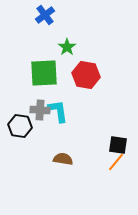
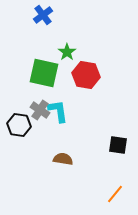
blue cross: moved 2 px left
green star: moved 5 px down
green square: rotated 16 degrees clockwise
gray cross: rotated 30 degrees clockwise
black hexagon: moved 1 px left, 1 px up
orange line: moved 1 px left, 32 px down
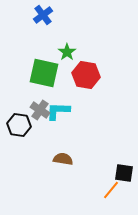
cyan L-shape: rotated 80 degrees counterclockwise
black square: moved 6 px right, 28 px down
orange line: moved 4 px left, 4 px up
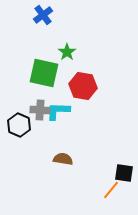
red hexagon: moved 3 px left, 11 px down
gray cross: rotated 30 degrees counterclockwise
black hexagon: rotated 15 degrees clockwise
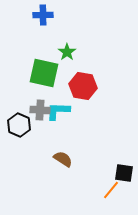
blue cross: rotated 36 degrees clockwise
brown semicircle: rotated 24 degrees clockwise
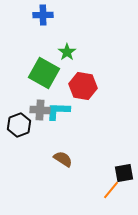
green square: rotated 16 degrees clockwise
black hexagon: rotated 15 degrees clockwise
black square: rotated 18 degrees counterclockwise
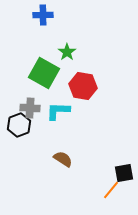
gray cross: moved 10 px left, 2 px up
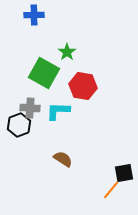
blue cross: moved 9 px left
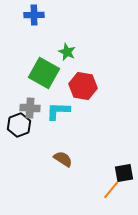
green star: rotated 12 degrees counterclockwise
